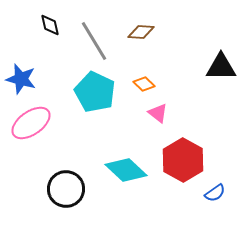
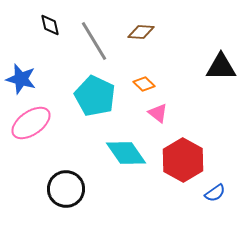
cyan pentagon: moved 4 px down
cyan diamond: moved 17 px up; rotated 12 degrees clockwise
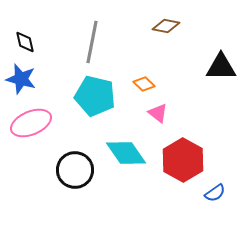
black diamond: moved 25 px left, 17 px down
brown diamond: moved 25 px right, 6 px up; rotated 8 degrees clockwise
gray line: moved 2 px left, 1 px down; rotated 42 degrees clockwise
cyan pentagon: rotated 12 degrees counterclockwise
pink ellipse: rotated 12 degrees clockwise
black circle: moved 9 px right, 19 px up
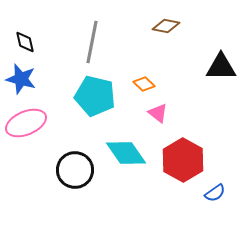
pink ellipse: moved 5 px left
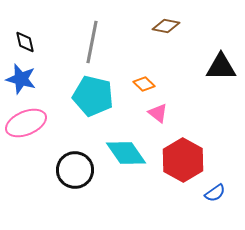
cyan pentagon: moved 2 px left
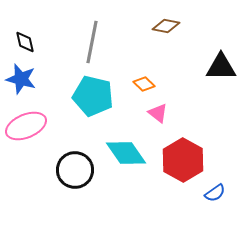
pink ellipse: moved 3 px down
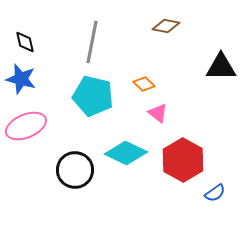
cyan diamond: rotated 30 degrees counterclockwise
